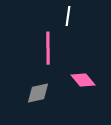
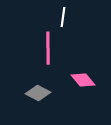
white line: moved 5 px left, 1 px down
gray diamond: rotated 40 degrees clockwise
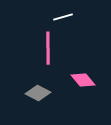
white line: rotated 66 degrees clockwise
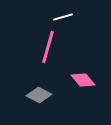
pink line: moved 1 px up; rotated 16 degrees clockwise
gray diamond: moved 1 px right, 2 px down
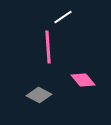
white line: rotated 18 degrees counterclockwise
pink line: rotated 20 degrees counterclockwise
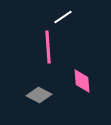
pink diamond: moved 1 px left, 1 px down; rotated 35 degrees clockwise
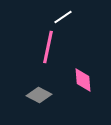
pink line: rotated 16 degrees clockwise
pink diamond: moved 1 px right, 1 px up
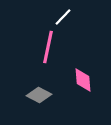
white line: rotated 12 degrees counterclockwise
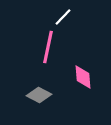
pink diamond: moved 3 px up
